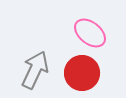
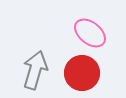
gray arrow: rotated 9 degrees counterclockwise
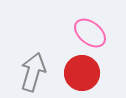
gray arrow: moved 2 px left, 2 px down
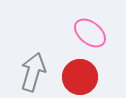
red circle: moved 2 px left, 4 px down
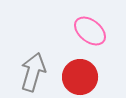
pink ellipse: moved 2 px up
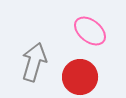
gray arrow: moved 1 px right, 10 px up
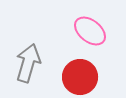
gray arrow: moved 6 px left, 1 px down
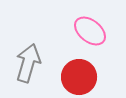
red circle: moved 1 px left
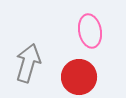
pink ellipse: rotated 40 degrees clockwise
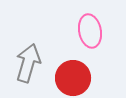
red circle: moved 6 px left, 1 px down
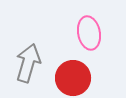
pink ellipse: moved 1 px left, 2 px down
